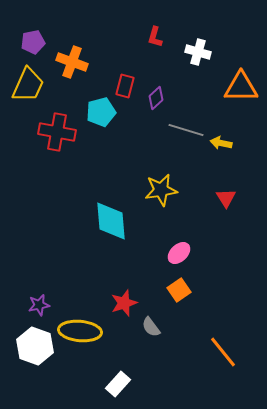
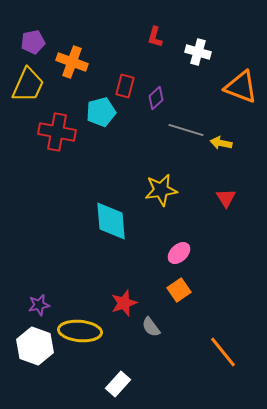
orange triangle: rotated 21 degrees clockwise
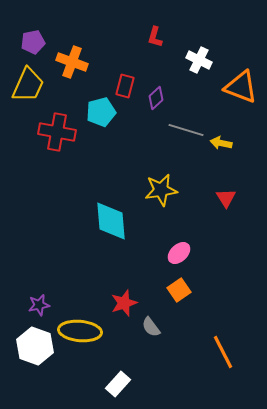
white cross: moved 1 px right, 8 px down; rotated 10 degrees clockwise
orange line: rotated 12 degrees clockwise
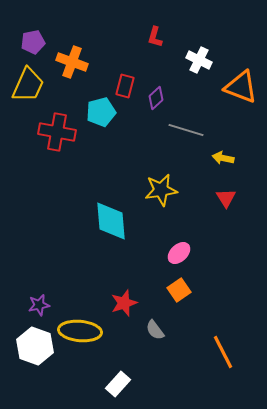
yellow arrow: moved 2 px right, 15 px down
gray semicircle: moved 4 px right, 3 px down
